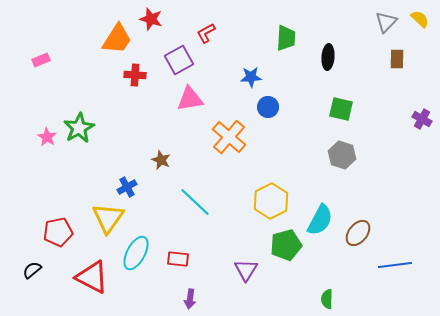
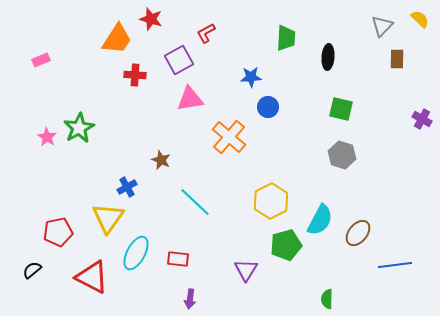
gray triangle: moved 4 px left, 4 px down
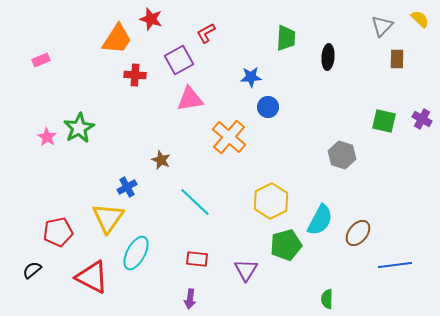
green square: moved 43 px right, 12 px down
red rectangle: moved 19 px right
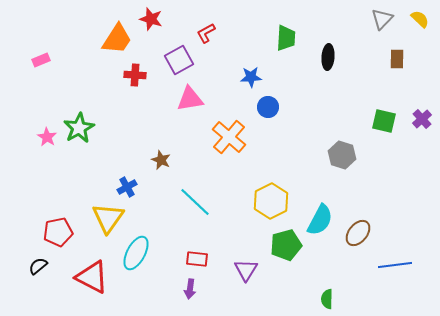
gray triangle: moved 7 px up
purple cross: rotated 18 degrees clockwise
black semicircle: moved 6 px right, 4 px up
purple arrow: moved 10 px up
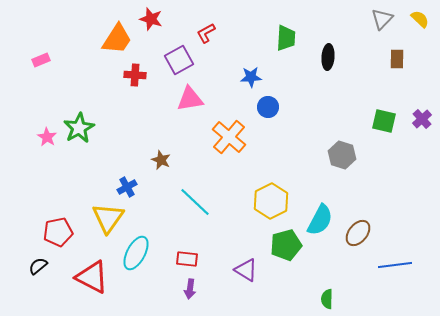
red rectangle: moved 10 px left
purple triangle: rotated 30 degrees counterclockwise
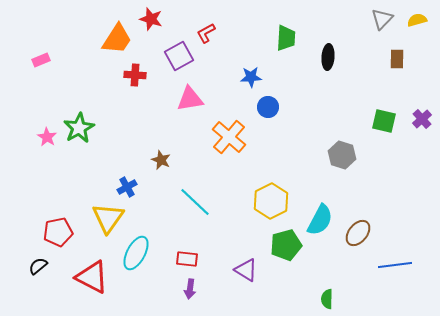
yellow semicircle: moved 3 px left, 1 px down; rotated 60 degrees counterclockwise
purple square: moved 4 px up
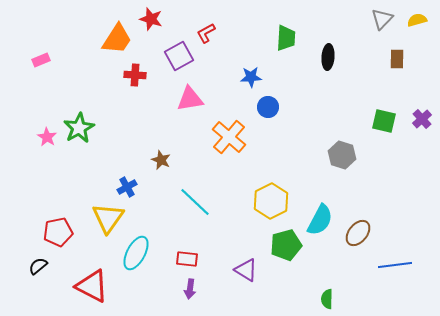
red triangle: moved 9 px down
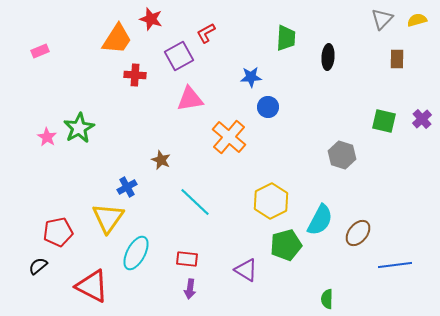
pink rectangle: moved 1 px left, 9 px up
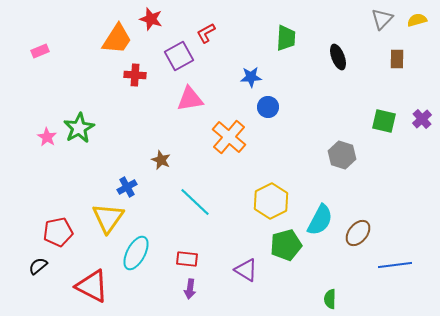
black ellipse: moved 10 px right; rotated 25 degrees counterclockwise
green semicircle: moved 3 px right
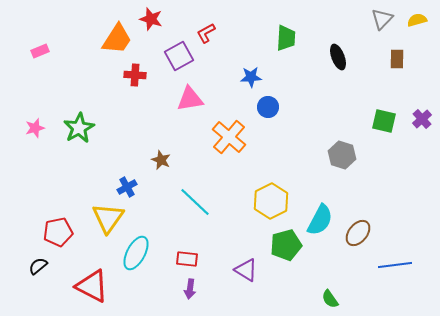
pink star: moved 12 px left, 9 px up; rotated 24 degrees clockwise
green semicircle: rotated 36 degrees counterclockwise
